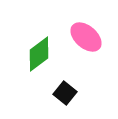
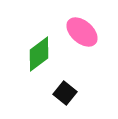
pink ellipse: moved 4 px left, 5 px up
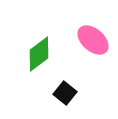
pink ellipse: moved 11 px right, 8 px down
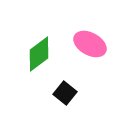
pink ellipse: moved 3 px left, 4 px down; rotated 12 degrees counterclockwise
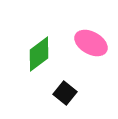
pink ellipse: moved 1 px right, 1 px up
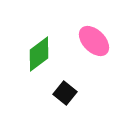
pink ellipse: moved 3 px right, 2 px up; rotated 16 degrees clockwise
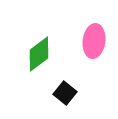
pink ellipse: rotated 52 degrees clockwise
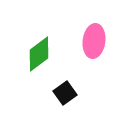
black square: rotated 15 degrees clockwise
